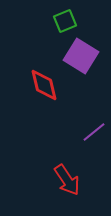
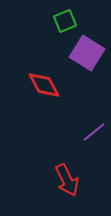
purple square: moved 6 px right, 3 px up
red diamond: rotated 16 degrees counterclockwise
red arrow: rotated 8 degrees clockwise
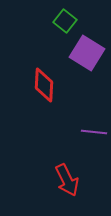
green square: rotated 30 degrees counterclockwise
red diamond: rotated 32 degrees clockwise
purple line: rotated 45 degrees clockwise
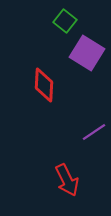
purple line: rotated 40 degrees counterclockwise
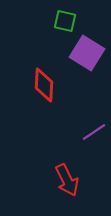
green square: rotated 25 degrees counterclockwise
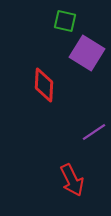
red arrow: moved 5 px right
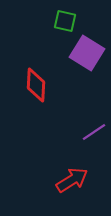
red diamond: moved 8 px left
red arrow: rotated 96 degrees counterclockwise
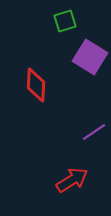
green square: rotated 30 degrees counterclockwise
purple square: moved 3 px right, 4 px down
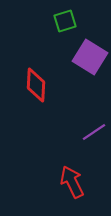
red arrow: moved 2 px down; rotated 84 degrees counterclockwise
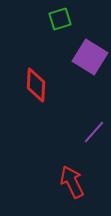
green square: moved 5 px left, 2 px up
purple line: rotated 15 degrees counterclockwise
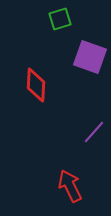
purple square: rotated 12 degrees counterclockwise
red arrow: moved 2 px left, 4 px down
